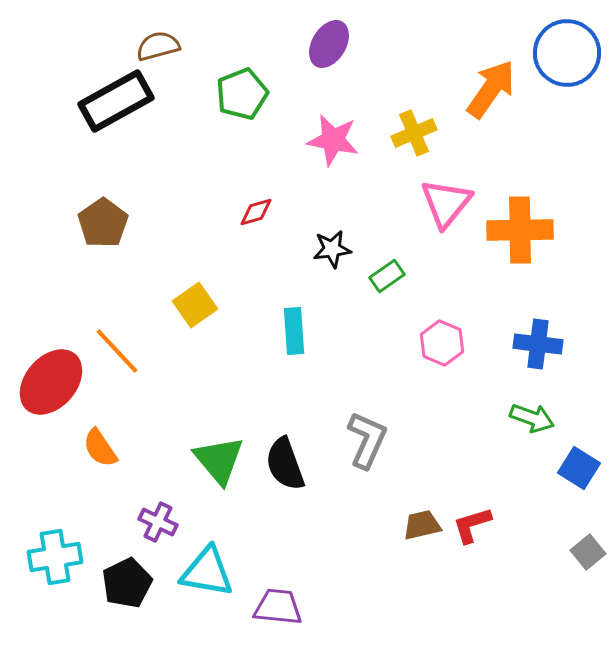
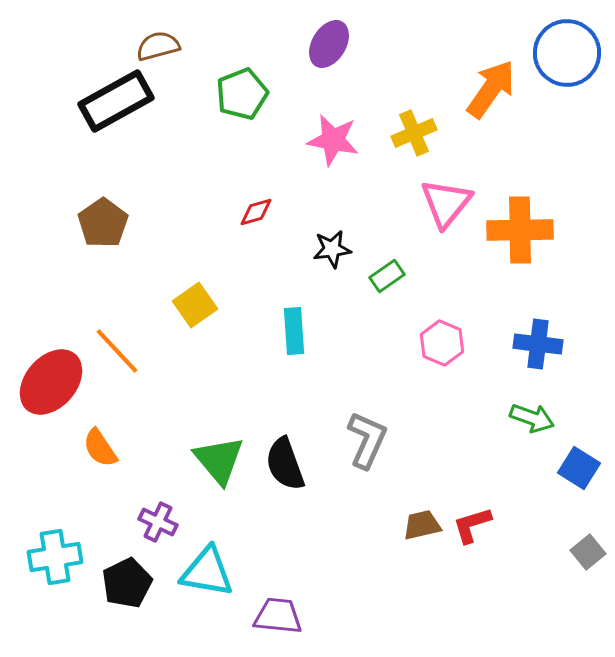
purple trapezoid: moved 9 px down
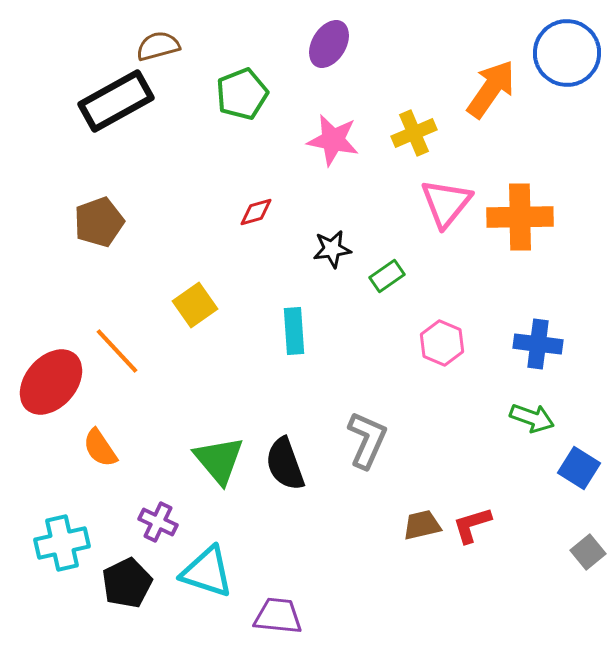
brown pentagon: moved 4 px left, 1 px up; rotated 15 degrees clockwise
orange cross: moved 13 px up
cyan cross: moved 7 px right, 14 px up; rotated 4 degrees counterclockwise
cyan triangle: rotated 8 degrees clockwise
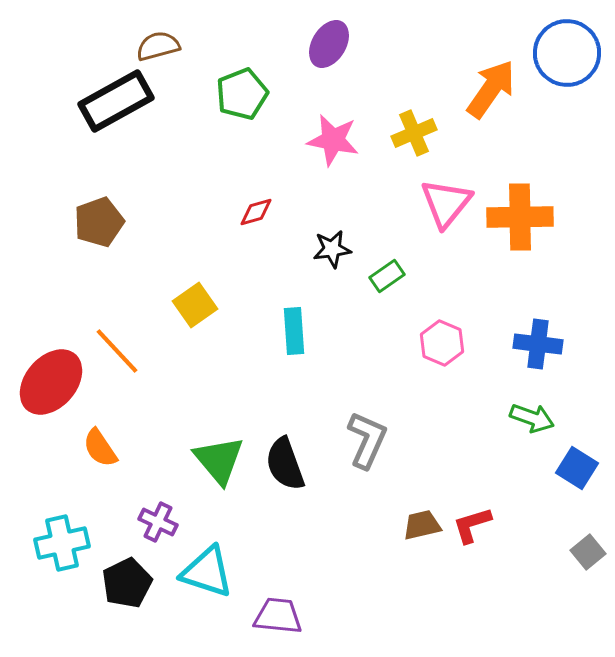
blue square: moved 2 px left
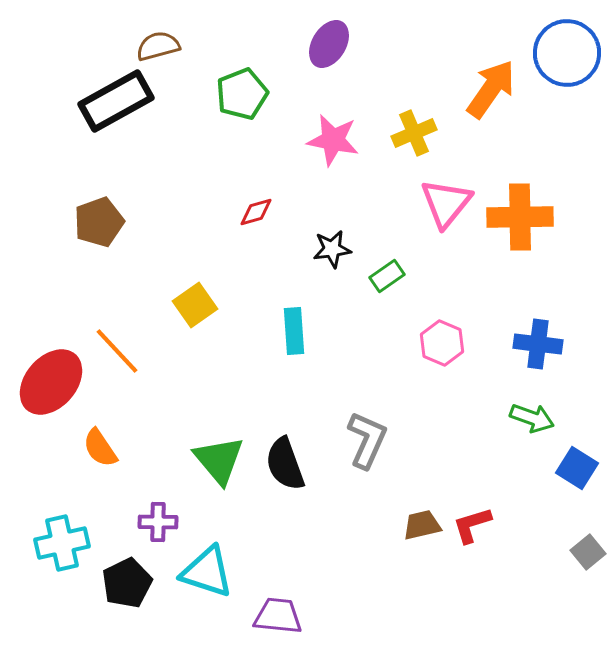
purple cross: rotated 24 degrees counterclockwise
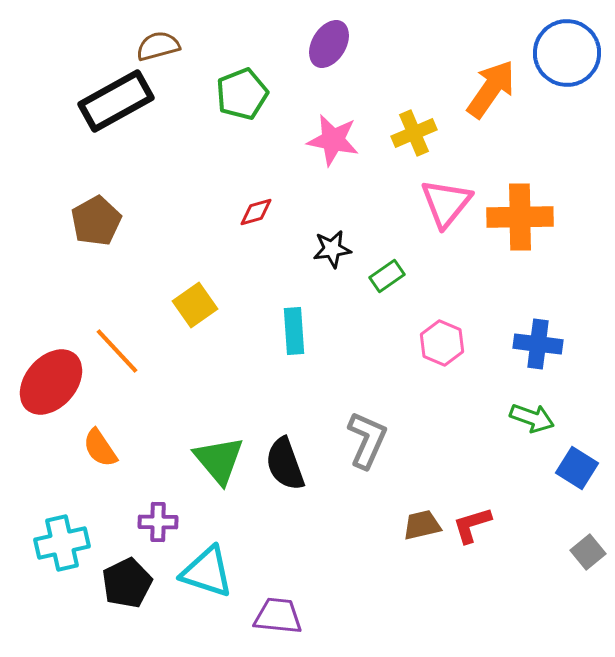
brown pentagon: moved 3 px left, 1 px up; rotated 9 degrees counterclockwise
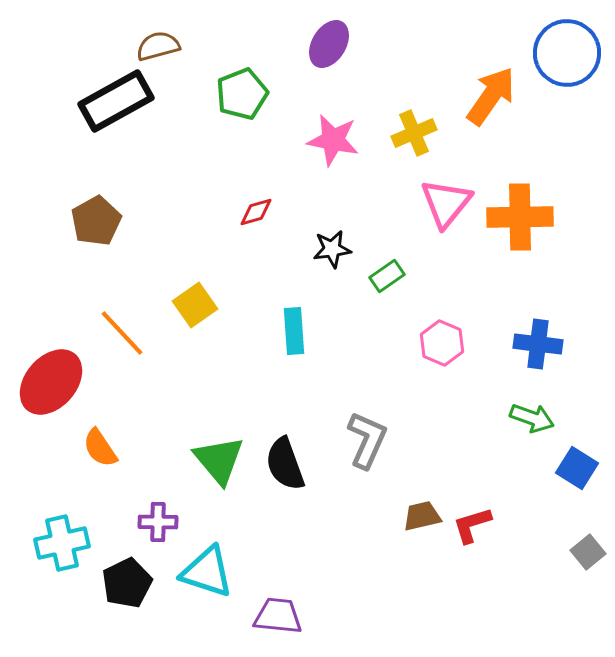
orange arrow: moved 7 px down
orange line: moved 5 px right, 18 px up
brown trapezoid: moved 9 px up
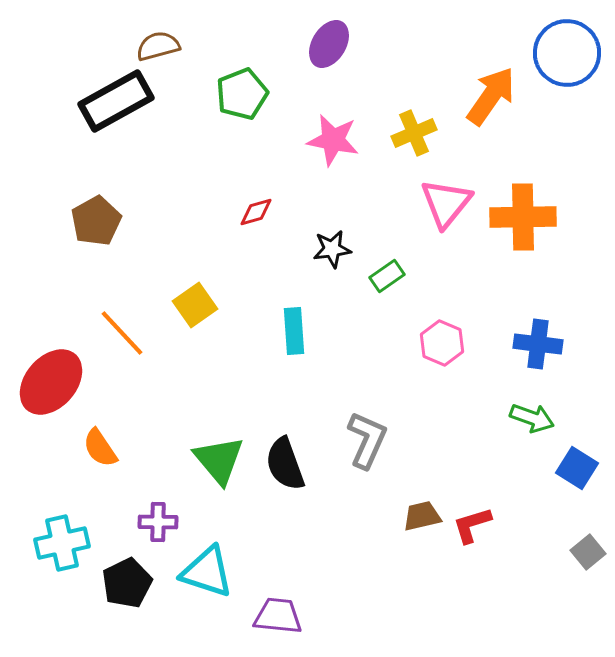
orange cross: moved 3 px right
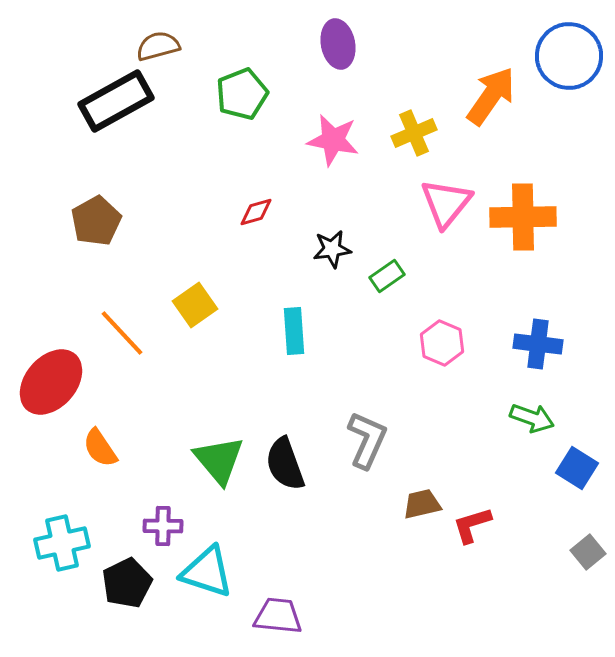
purple ellipse: moved 9 px right; rotated 42 degrees counterclockwise
blue circle: moved 2 px right, 3 px down
brown trapezoid: moved 12 px up
purple cross: moved 5 px right, 4 px down
